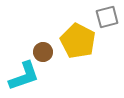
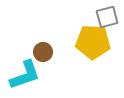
yellow pentagon: moved 15 px right, 1 px down; rotated 24 degrees counterclockwise
cyan L-shape: moved 1 px right, 1 px up
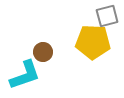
gray square: moved 1 px up
